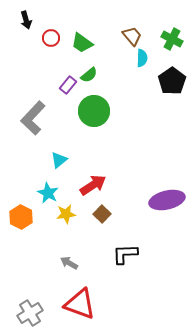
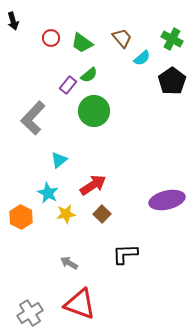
black arrow: moved 13 px left, 1 px down
brown trapezoid: moved 10 px left, 2 px down
cyan semicircle: rotated 48 degrees clockwise
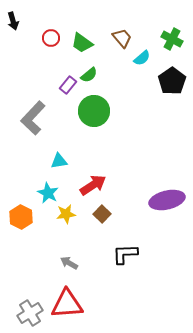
cyan triangle: moved 1 px down; rotated 30 degrees clockwise
red triangle: moved 13 px left; rotated 24 degrees counterclockwise
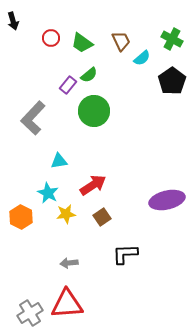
brown trapezoid: moved 1 px left, 3 px down; rotated 15 degrees clockwise
brown square: moved 3 px down; rotated 12 degrees clockwise
gray arrow: rotated 36 degrees counterclockwise
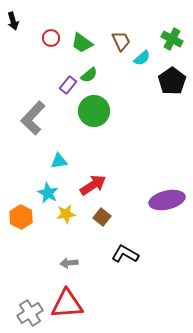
brown square: rotated 18 degrees counterclockwise
black L-shape: rotated 32 degrees clockwise
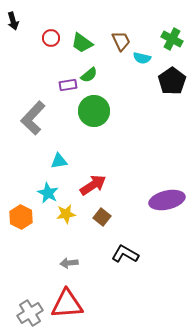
cyan semicircle: rotated 54 degrees clockwise
purple rectangle: rotated 42 degrees clockwise
